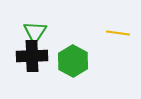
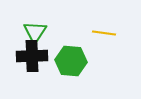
yellow line: moved 14 px left
green hexagon: moved 2 px left; rotated 24 degrees counterclockwise
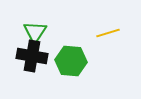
yellow line: moved 4 px right; rotated 25 degrees counterclockwise
black cross: rotated 12 degrees clockwise
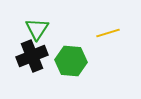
green triangle: moved 2 px right, 3 px up
black cross: rotated 32 degrees counterclockwise
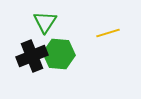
green triangle: moved 8 px right, 7 px up
green hexagon: moved 12 px left, 7 px up
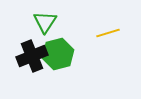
green hexagon: moved 1 px left; rotated 20 degrees counterclockwise
